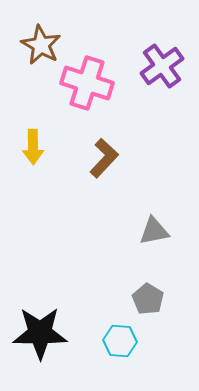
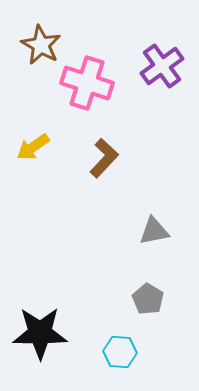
yellow arrow: rotated 56 degrees clockwise
cyan hexagon: moved 11 px down
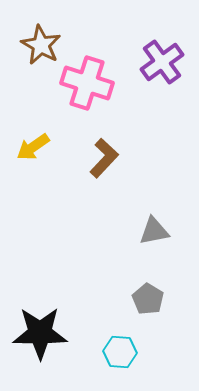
purple cross: moved 4 px up
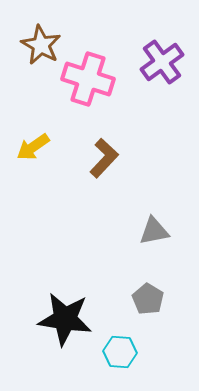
pink cross: moved 1 px right, 4 px up
black star: moved 25 px right, 14 px up; rotated 8 degrees clockwise
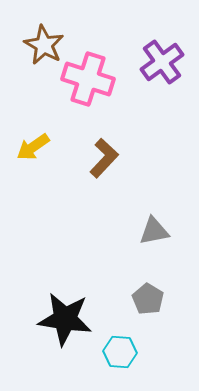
brown star: moved 3 px right
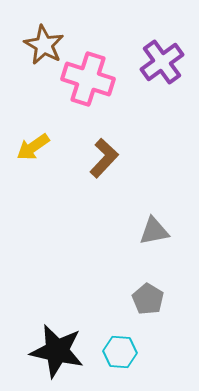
black star: moved 8 px left, 32 px down; rotated 4 degrees clockwise
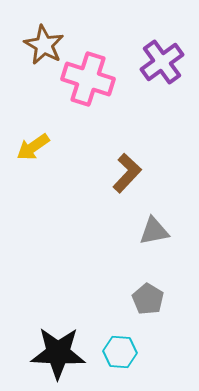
brown L-shape: moved 23 px right, 15 px down
black star: moved 1 px right, 2 px down; rotated 10 degrees counterclockwise
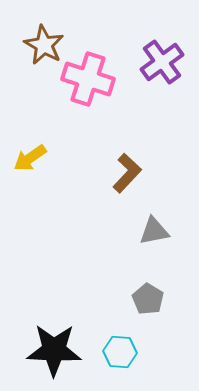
yellow arrow: moved 3 px left, 11 px down
black star: moved 4 px left, 3 px up
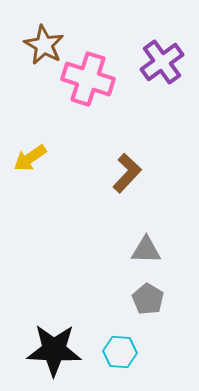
gray triangle: moved 8 px left, 19 px down; rotated 12 degrees clockwise
